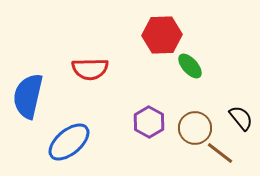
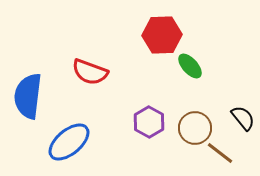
red semicircle: moved 3 px down; rotated 21 degrees clockwise
blue semicircle: rotated 6 degrees counterclockwise
black semicircle: moved 2 px right
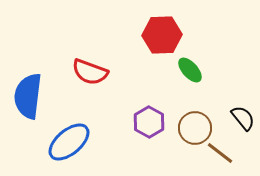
green ellipse: moved 4 px down
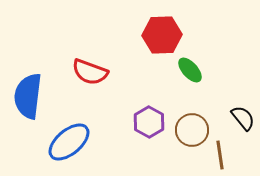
brown circle: moved 3 px left, 2 px down
brown line: moved 2 px down; rotated 44 degrees clockwise
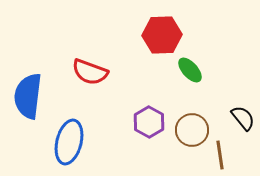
blue ellipse: rotated 36 degrees counterclockwise
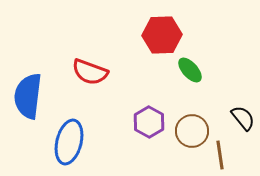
brown circle: moved 1 px down
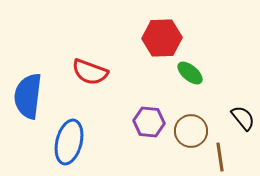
red hexagon: moved 3 px down
green ellipse: moved 3 px down; rotated 8 degrees counterclockwise
purple hexagon: rotated 24 degrees counterclockwise
brown circle: moved 1 px left
brown line: moved 2 px down
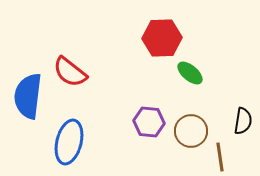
red semicircle: moved 20 px left; rotated 18 degrees clockwise
black semicircle: moved 3 px down; rotated 48 degrees clockwise
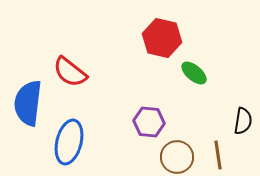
red hexagon: rotated 15 degrees clockwise
green ellipse: moved 4 px right
blue semicircle: moved 7 px down
brown circle: moved 14 px left, 26 px down
brown line: moved 2 px left, 2 px up
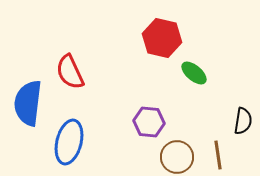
red semicircle: rotated 27 degrees clockwise
